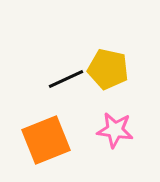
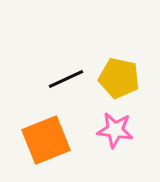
yellow pentagon: moved 11 px right, 9 px down
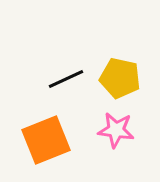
yellow pentagon: moved 1 px right
pink star: moved 1 px right
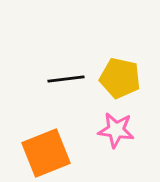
black line: rotated 18 degrees clockwise
orange square: moved 13 px down
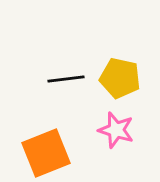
pink star: rotated 9 degrees clockwise
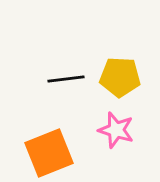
yellow pentagon: moved 1 px up; rotated 9 degrees counterclockwise
orange square: moved 3 px right
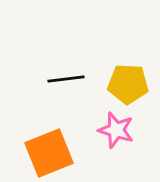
yellow pentagon: moved 8 px right, 7 px down
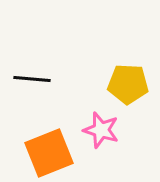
black line: moved 34 px left; rotated 12 degrees clockwise
pink star: moved 15 px left
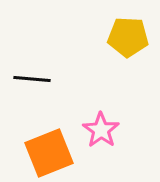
yellow pentagon: moved 47 px up
pink star: rotated 18 degrees clockwise
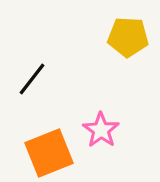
black line: rotated 57 degrees counterclockwise
